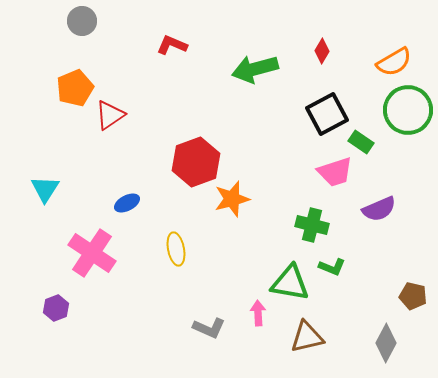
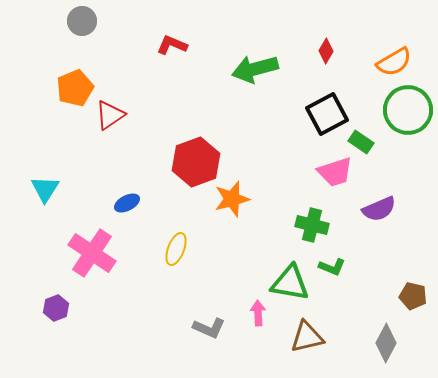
red diamond: moved 4 px right
yellow ellipse: rotated 32 degrees clockwise
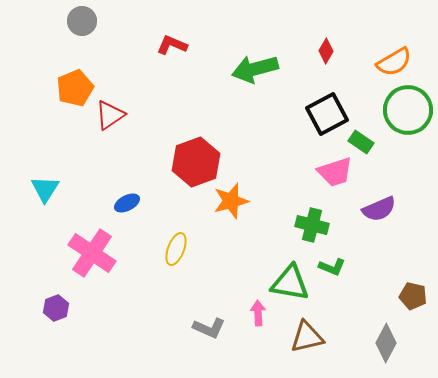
orange star: moved 1 px left, 2 px down
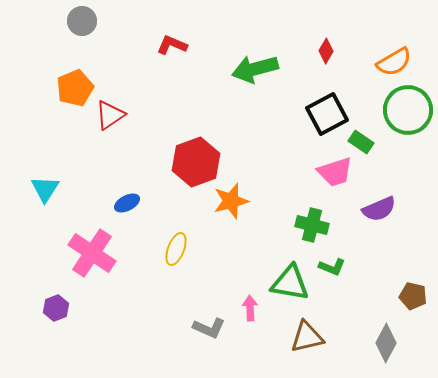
pink arrow: moved 8 px left, 5 px up
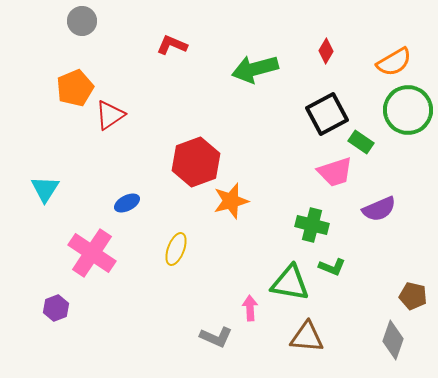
gray L-shape: moved 7 px right, 9 px down
brown triangle: rotated 18 degrees clockwise
gray diamond: moved 7 px right, 3 px up; rotated 9 degrees counterclockwise
